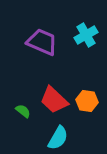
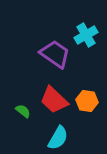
purple trapezoid: moved 13 px right, 12 px down; rotated 12 degrees clockwise
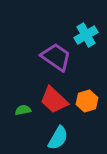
purple trapezoid: moved 1 px right, 3 px down
orange hexagon: rotated 25 degrees counterclockwise
green semicircle: moved 1 px up; rotated 49 degrees counterclockwise
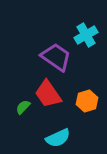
red trapezoid: moved 6 px left, 6 px up; rotated 12 degrees clockwise
green semicircle: moved 3 px up; rotated 35 degrees counterclockwise
cyan semicircle: rotated 35 degrees clockwise
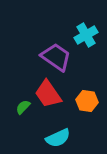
orange hexagon: rotated 25 degrees clockwise
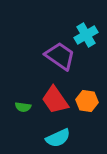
purple trapezoid: moved 4 px right, 1 px up
red trapezoid: moved 7 px right, 6 px down
green semicircle: rotated 126 degrees counterclockwise
